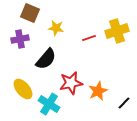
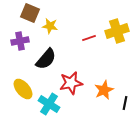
yellow star: moved 6 px left, 2 px up
purple cross: moved 2 px down
orange star: moved 6 px right, 1 px up
black line: moved 1 px right; rotated 32 degrees counterclockwise
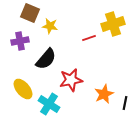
yellow cross: moved 4 px left, 7 px up
red star: moved 3 px up
orange star: moved 4 px down
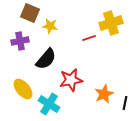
yellow cross: moved 2 px left, 1 px up
